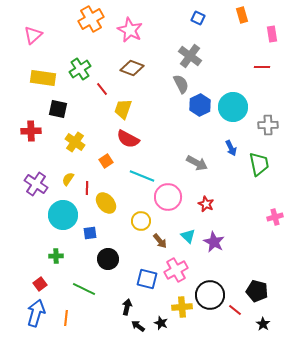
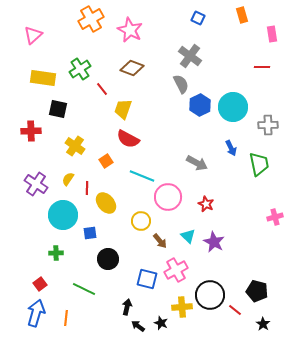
yellow cross at (75, 142): moved 4 px down
green cross at (56, 256): moved 3 px up
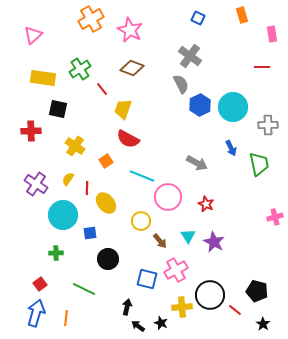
cyan triangle at (188, 236): rotated 14 degrees clockwise
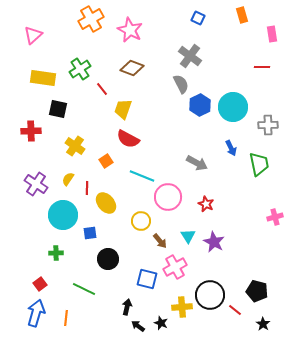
pink cross at (176, 270): moved 1 px left, 3 px up
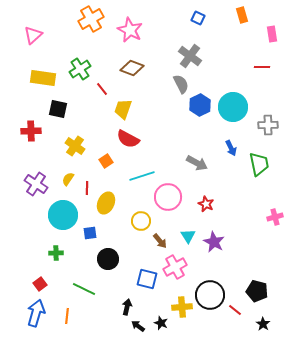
cyan line at (142, 176): rotated 40 degrees counterclockwise
yellow ellipse at (106, 203): rotated 65 degrees clockwise
orange line at (66, 318): moved 1 px right, 2 px up
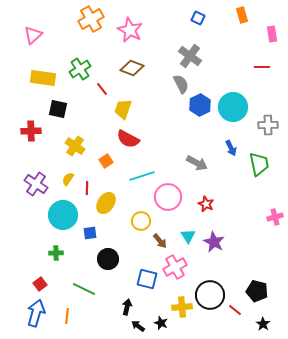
yellow ellipse at (106, 203): rotated 10 degrees clockwise
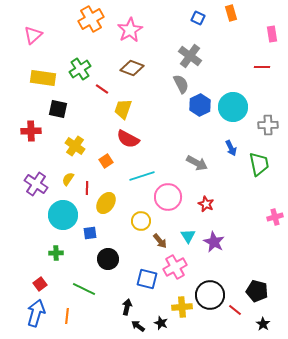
orange rectangle at (242, 15): moved 11 px left, 2 px up
pink star at (130, 30): rotated 15 degrees clockwise
red line at (102, 89): rotated 16 degrees counterclockwise
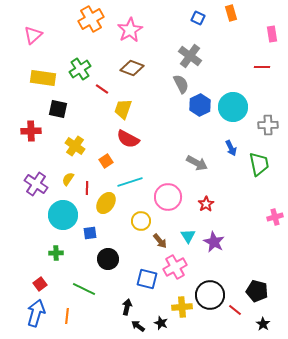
cyan line at (142, 176): moved 12 px left, 6 px down
red star at (206, 204): rotated 14 degrees clockwise
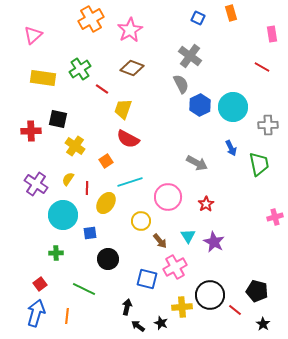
red line at (262, 67): rotated 28 degrees clockwise
black square at (58, 109): moved 10 px down
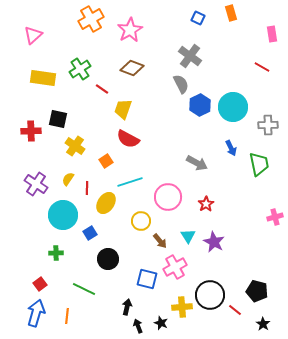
blue square at (90, 233): rotated 24 degrees counterclockwise
black arrow at (138, 326): rotated 32 degrees clockwise
